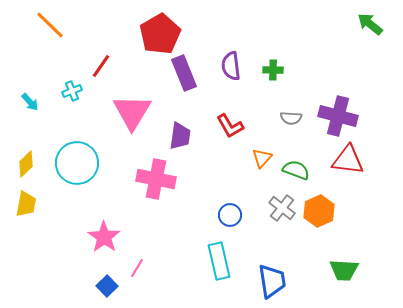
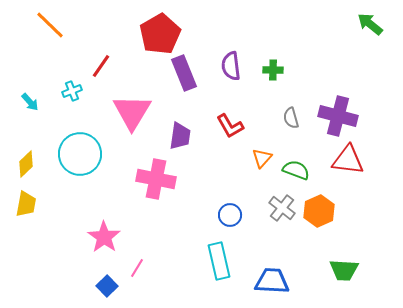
gray semicircle: rotated 70 degrees clockwise
cyan circle: moved 3 px right, 9 px up
blue trapezoid: rotated 78 degrees counterclockwise
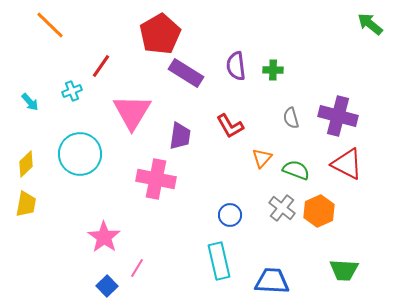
purple semicircle: moved 5 px right
purple rectangle: moved 2 px right; rotated 36 degrees counterclockwise
red triangle: moved 1 px left, 4 px down; rotated 20 degrees clockwise
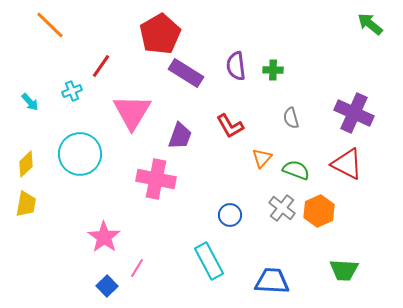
purple cross: moved 16 px right, 3 px up; rotated 9 degrees clockwise
purple trapezoid: rotated 12 degrees clockwise
cyan rectangle: moved 10 px left; rotated 15 degrees counterclockwise
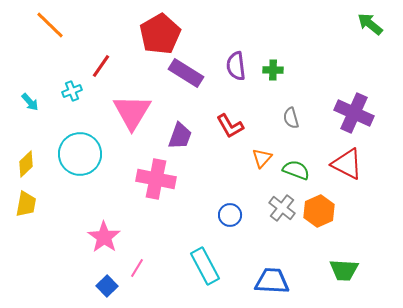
cyan rectangle: moved 4 px left, 5 px down
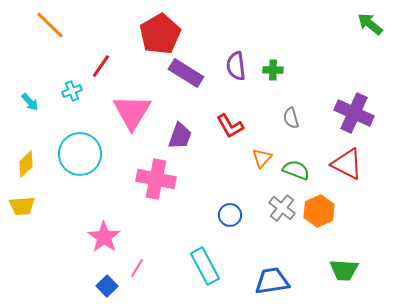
yellow trapezoid: moved 4 px left, 2 px down; rotated 76 degrees clockwise
blue trapezoid: rotated 12 degrees counterclockwise
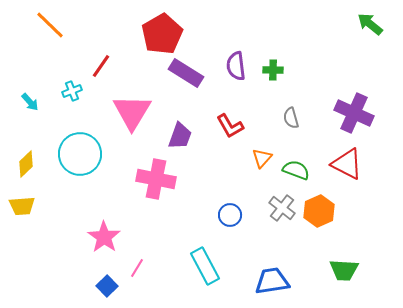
red pentagon: moved 2 px right
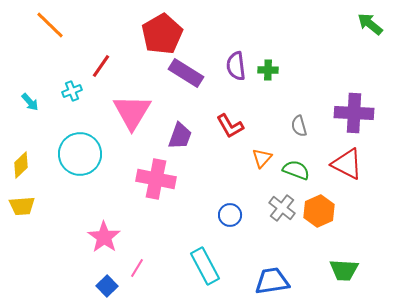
green cross: moved 5 px left
purple cross: rotated 21 degrees counterclockwise
gray semicircle: moved 8 px right, 8 px down
yellow diamond: moved 5 px left, 1 px down
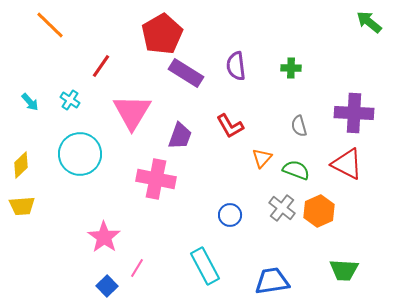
green arrow: moved 1 px left, 2 px up
green cross: moved 23 px right, 2 px up
cyan cross: moved 2 px left, 9 px down; rotated 36 degrees counterclockwise
